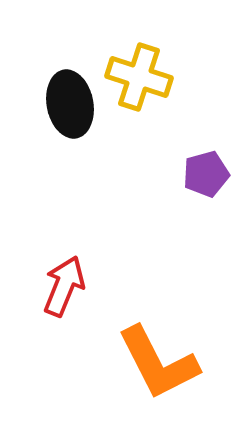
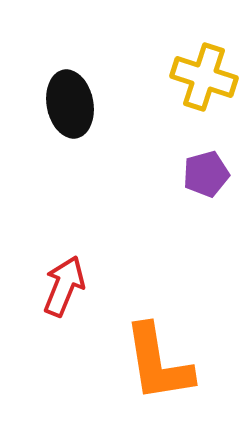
yellow cross: moved 65 px right
orange L-shape: rotated 18 degrees clockwise
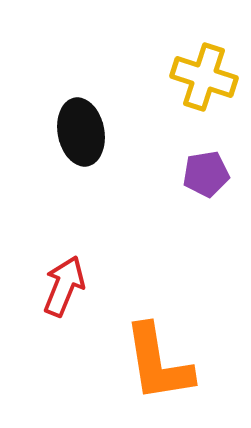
black ellipse: moved 11 px right, 28 px down
purple pentagon: rotated 6 degrees clockwise
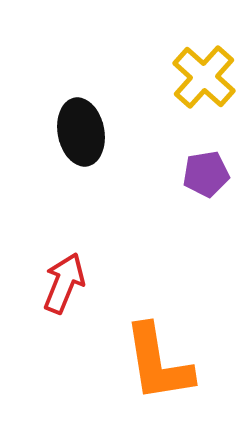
yellow cross: rotated 24 degrees clockwise
red arrow: moved 3 px up
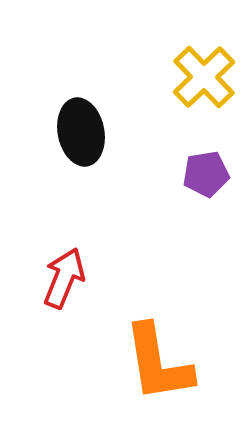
yellow cross: rotated 4 degrees clockwise
red arrow: moved 5 px up
